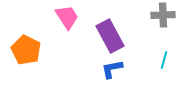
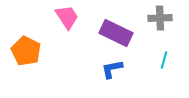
gray cross: moved 3 px left, 3 px down
purple rectangle: moved 6 px right, 3 px up; rotated 36 degrees counterclockwise
orange pentagon: moved 1 px down
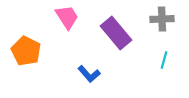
gray cross: moved 2 px right, 1 px down
purple rectangle: rotated 24 degrees clockwise
blue L-shape: moved 23 px left, 5 px down; rotated 120 degrees counterclockwise
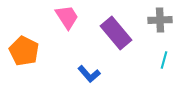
gray cross: moved 2 px left, 1 px down
orange pentagon: moved 2 px left
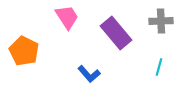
gray cross: moved 1 px right, 1 px down
cyan line: moved 5 px left, 7 px down
